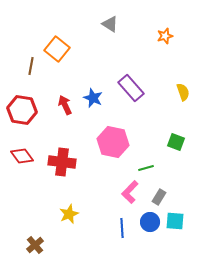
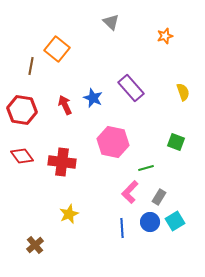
gray triangle: moved 1 px right, 2 px up; rotated 12 degrees clockwise
cyan square: rotated 36 degrees counterclockwise
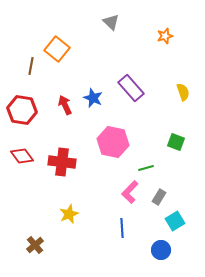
blue circle: moved 11 px right, 28 px down
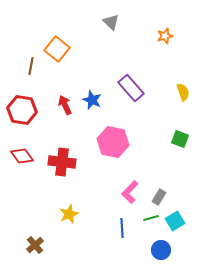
blue star: moved 1 px left, 2 px down
green square: moved 4 px right, 3 px up
green line: moved 5 px right, 50 px down
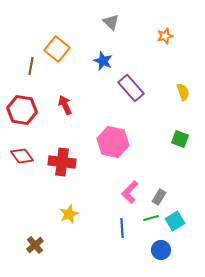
blue star: moved 11 px right, 39 px up
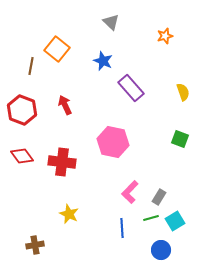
red hexagon: rotated 12 degrees clockwise
yellow star: rotated 24 degrees counterclockwise
brown cross: rotated 30 degrees clockwise
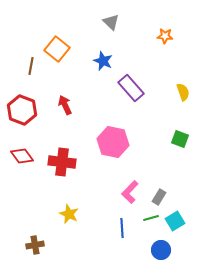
orange star: rotated 21 degrees clockwise
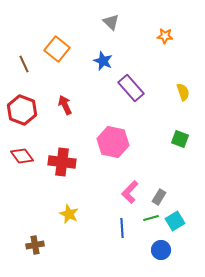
brown line: moved 7 px left, 2 px up; rotated 36 degrees counterclockwise
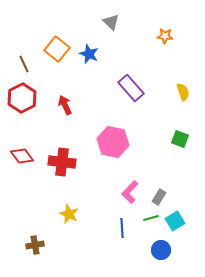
blue star: moved 14 px left, 7 px up
red hexagon: moved 12 px up; rotated 12 degrees clockwise
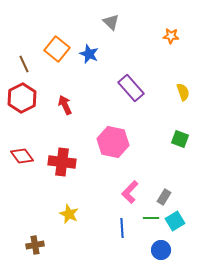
orange star: moved 6 px right
gray rectangle: moved 5 px right
green line: rotated 14 degrees clockwise
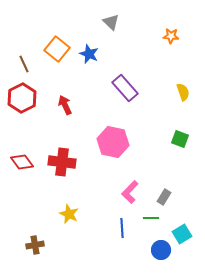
purple rectangle: moved 6 px left
red diamond: moved 6 px down
cyan square: moved 7 px right, 13 px down
